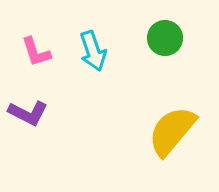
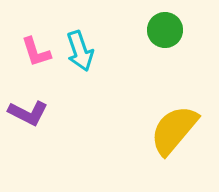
green circle: moved 8 px up
cyan arrow: moved 13 px left
yellow semicircle: moved 2 px right, 1 px up
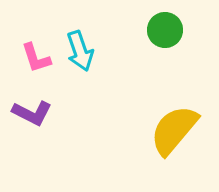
pink L-shape: moved 6 px down
purple L-shape: moved 4 px right
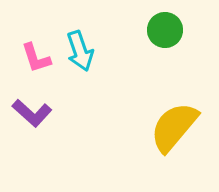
purple L-shape: rotated 15 degrees clockwise
yellow semicircle: moved 3 px up
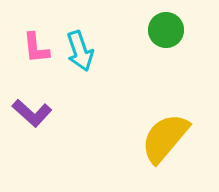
green circle: moved 1 px right
pink L-shape: moved 10 px up; rotated 12 degrees clockwise
yellow semicircle: moved 9 px left, 11 px down
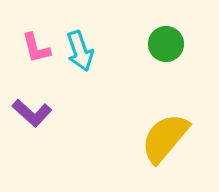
green circle: moved 14 px down
pink L-shape: rotated 8 degrees counterclockwise
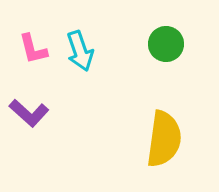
pink L-shape: moved 3 px left, 1 px down
purple L-shape: moved 3 px left
yellow semicircle: moved 1 px left, 1 px down; rotated 148 degrees clockwise
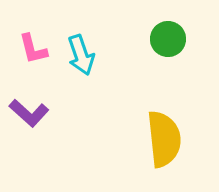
green circle: moved 2 px right, 5 px up
cyan arrow: moved 1 px right, 4 px down
yellow semicircle: rotated 14 degrees counterclockwise
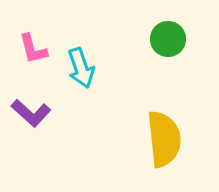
cyan arrow: moved 13 px down
purple L-shape: moved 2 px right
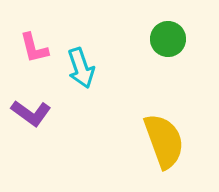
pink L-shape: moved 1 px right, 1 px up
purple L-shape: rotated 6 degrees counterclockwise
yellow semicircle: moved 2 px down; rotated 14 degrees counterclockwise
